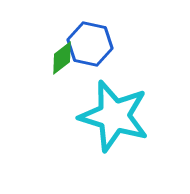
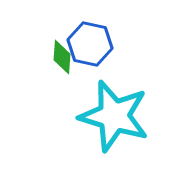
green diamond: moved 1 px up; rotated 48 degrees counterclockwise
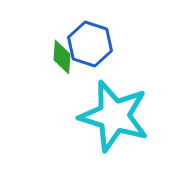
blue hexagon: rotated 6 degrees clockwise
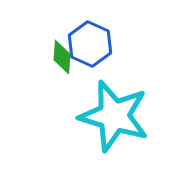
blue hexagon: rotated 6 degrees clockwise
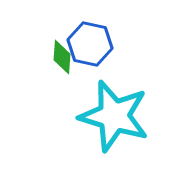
blue hexagon: rotated 12 degrees counterclockwise
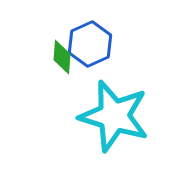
blue hexagon: rotated 24 degrees clockwise
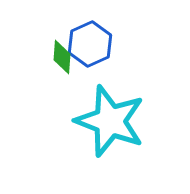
cyan star: moved 4 px left, 5 px down; rotated 4 degrees clockwise
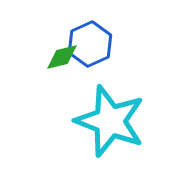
green diamond: rotated 72 degrees clockwise
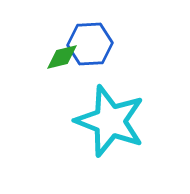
blue hexagon: rotated 21 degrees clockwise
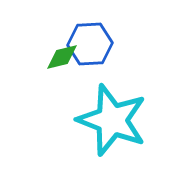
cyan star: moved 2 px right, 1 px up
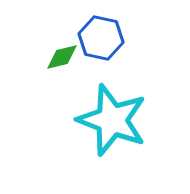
blue hexagon: moved 11 px right, 6 px up; rotated 15 degrees clockwise
